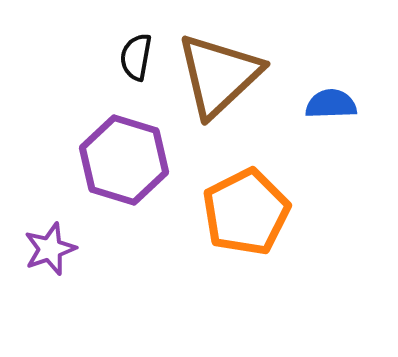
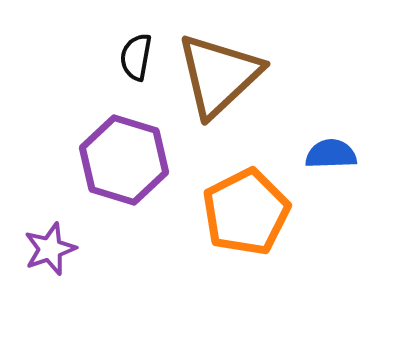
blue semicircle: moved 50 px down
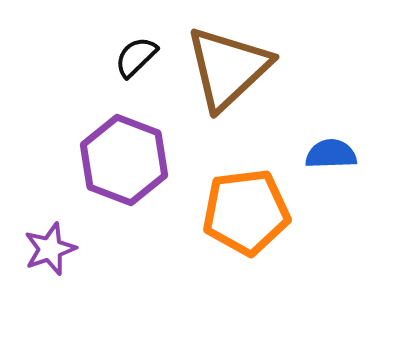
black semicircle: rotated 36 degrees clockwise
brown triangle: moved 9 px right, 7 px up
purple hexagon: rotated 4 degrees clockwise
orange pentagon: rotated 20 degrees clockwise
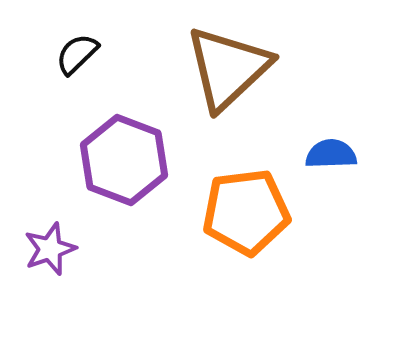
black semicircle: moved 59 px left, 3 px up
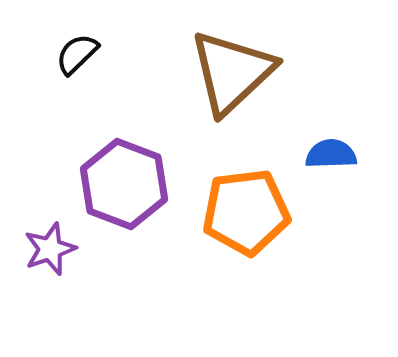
brown triangle: moved 4 px right, 4 px down
purple hexagon: moved 24 px down
